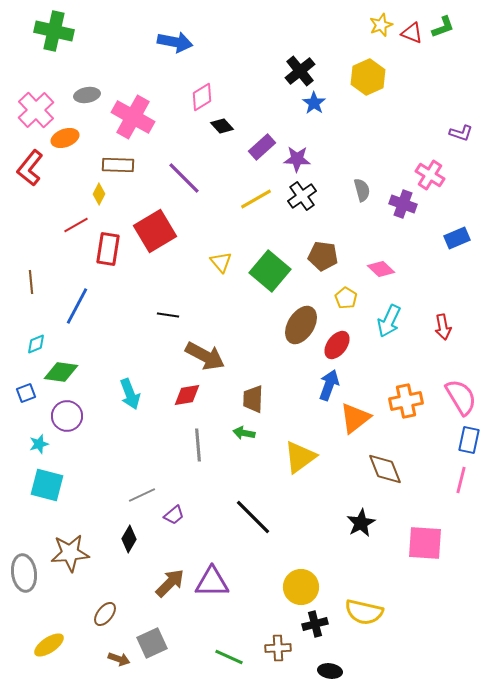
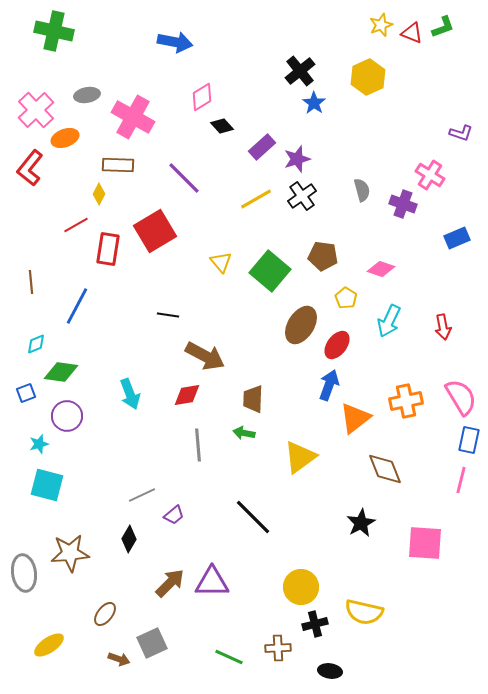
purple star at (297, 159): rotated 20 degrees counterclockwise
pink diamond at (381, 269): rotated 24 degrees counterclockwise
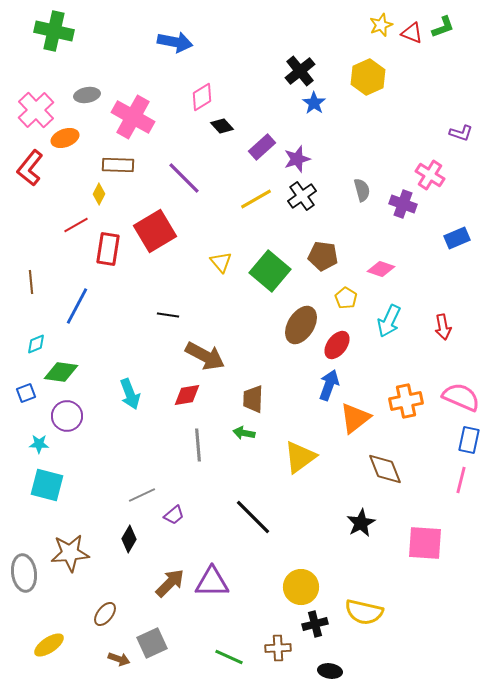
pink semicircle at (461, 397): rotated 36 degrees counterclockwise
cyan star at (39, 444): rotated 18 degrees clockwise
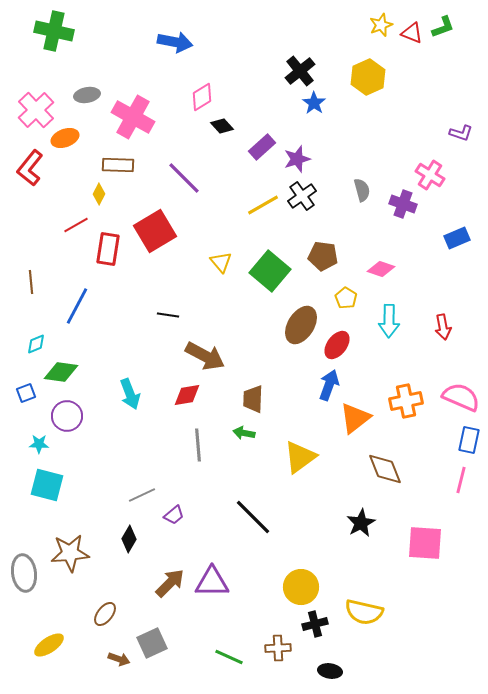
yellow line at (256, 199): moved 7 px right, 6 px down
cyan arrow at (389, 321): rotated 24 degrees counterclockwise
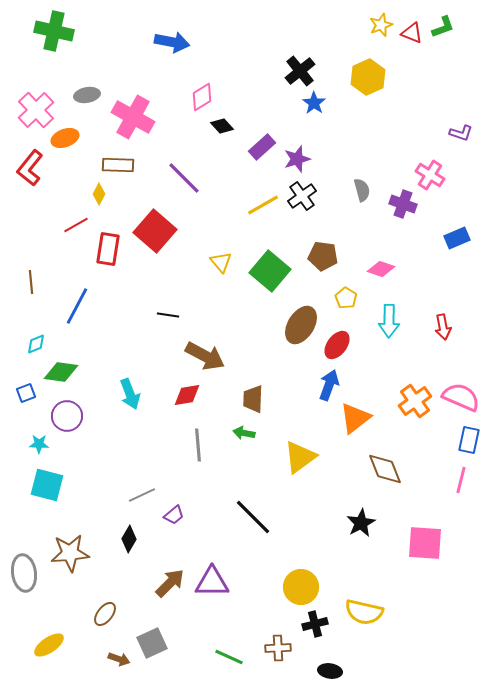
blue arrow at (175, 42): moved 3 px left
red square at (155, 231): rotated 18 degrees counterclockwise
orange cross at (406, 401): moved 9 px right; rotated 24 degrees counterclockwise
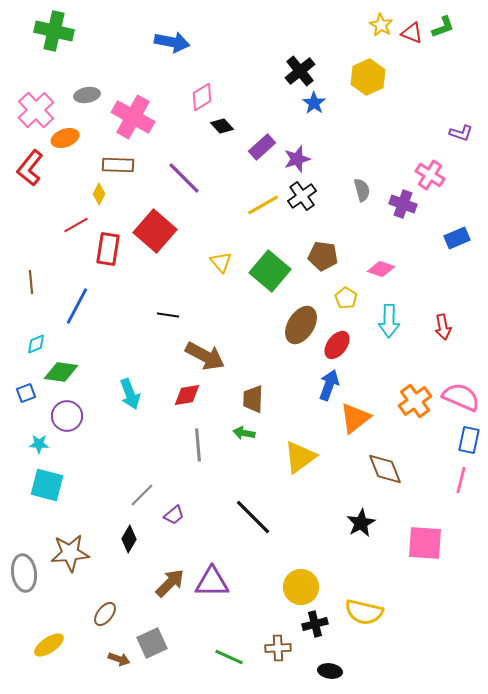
yellow star at (381, 25): rotated 20 degrees counterclockwise
gray line at (142, 495): rotated 20 degrees counterclockwise
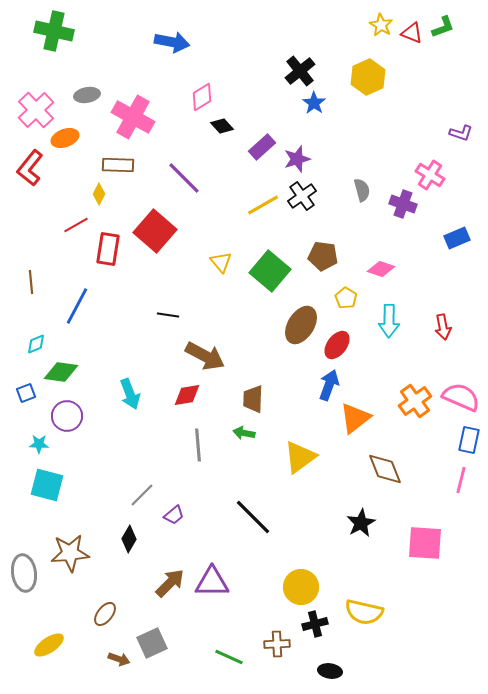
brown cross at (278, 648): moved 1 px left, 4 px up
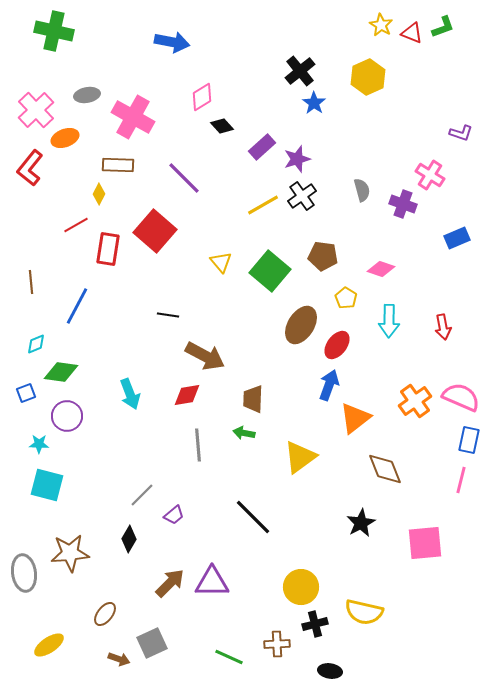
pink square at (425, 543): rotated 9 degrees counterclockwise
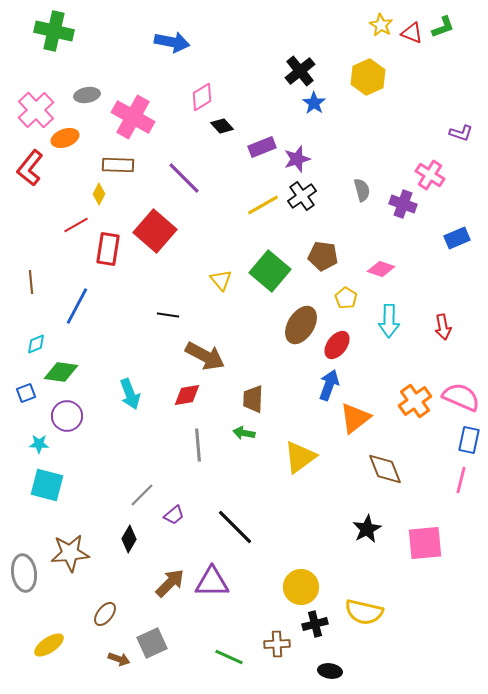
purple rectangle at (262, 147): rotated 20 degrees clockwise
yellow triangle at (221, 262): moved 18 px down
black line at (253, 517): moved 18 px left, 10 px down
black star at (361, 523): moved 6 px right, 6 px down
